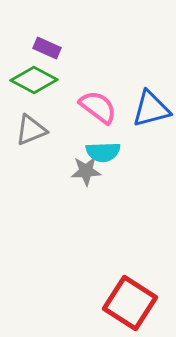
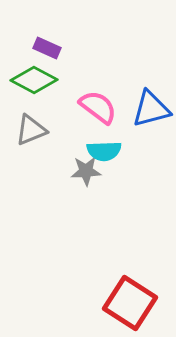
cyan semicircle: moved 1 px right, 1 px up
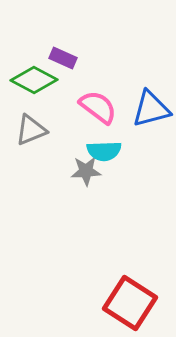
purple rectangle: moved 16 px right, 10 px down
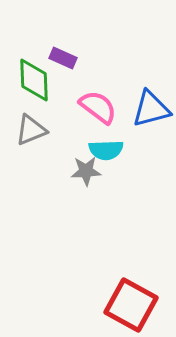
green diamond: rotated 60 degrees clockwise
cyan semicircle: moved 2 px right, 1 px up
red square: moved 1 px right, 2 px down; rotated 4 degrees counterclockwise
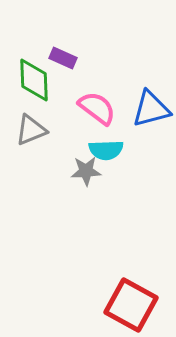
pink semicircle: moved 1 px left, 1 px down
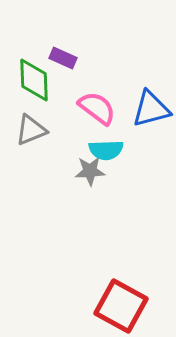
gray star: moved 4 px right
red square: moved 10 px left, 1 px down
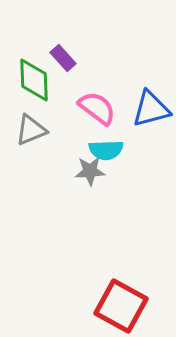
purple rectangle: rotated 24 degrees clockwise
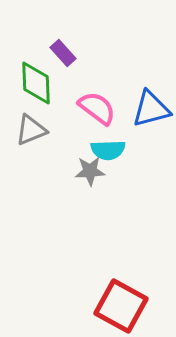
purple rectangle: moved 5 px up
green diamond: moved 2 px right, 3 px down
cyan semicircle: moved 2 px right
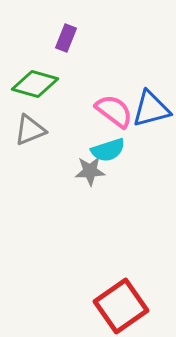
purple rectangle: moved 3 px right, 15 px up; rotated 64 degrees clockwise
green diamond: moved 1 px left, 1 px down; rotated 72 degrees counterclockwise
pink semicircle: moved 17 px right, 3 px down
gray triangle: moved 1 px left
cyan semicircle: rotated 16 degrees counterclockwise
red square: rotated 26 degrees clockwise
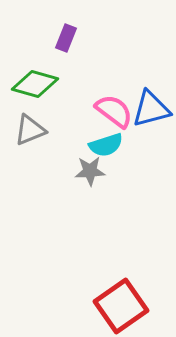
cyan semicircle: moved 2 px left, 5 px up
